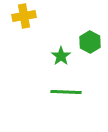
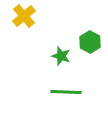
yellow cross: rotated 30 degrees counterclockwise
green star: rotated 18 degrees counterclockwise
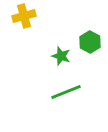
yellow cross: rotated 25 degrees clockwise
green line: rotated 24 degrees counterclockwise
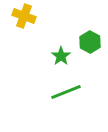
yellow cross: rotated 35 degrees clockwise
green star: rotated 18 degrees clockwise
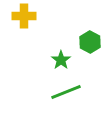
yellow cross: rotated 20 degrees counterclockwise
green star: moved 4 px down
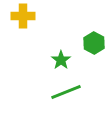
yellow cross: moved 1 px left
green hexagon: moved 4 px right, 1 px down
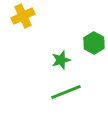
yellow cross: rotated 25 degrees counterclockwise
green star: rotated 18 degrees clockwise
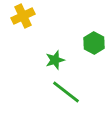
green star: moved 6 px left
green line: rotated 60 degrees clockwise
